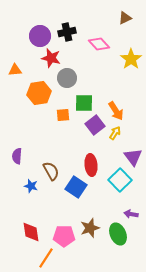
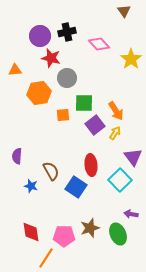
brown triangle: moved 1 px left, 7 px up; rotated 40 degrees counterclockwise
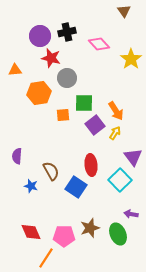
red diamond: rotated 15 degrees counterclockwise
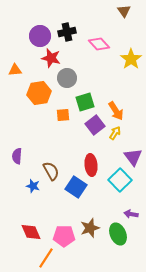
green square: moved 1 px right, 1 px up; rotated 18 degrees counterclockwise
blue star: moved 2 px right
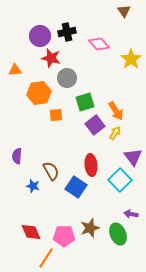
orange square: moved 7 px left
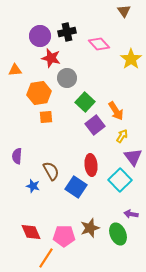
green square: rotated 30 degrees counterclockwise
orange square: moved 10 px left, 2 px down
yellow arrow: moved 7 px right, 3 px down
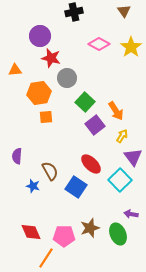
black cross: moved 7 px right, 20 px up
pink diamond: rotated 20 degrees counterclockwise
yellow star: moved 12 px up
red ellipse: moved 1 px up; rotated 40 degrees counterclockwise
brown semicircle: moved 1 px left
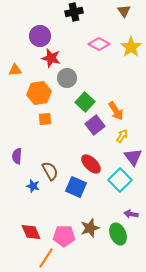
orange square: moved 1 px left, 2 px down
blue square: rotated 10 degrees counterclockwise
